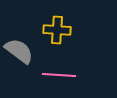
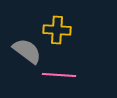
gray semicircle: moved 8 px right
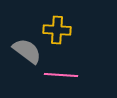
pink line: moved 2 px right
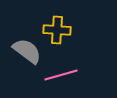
pink line: rotated 20 degrees counterclockwise
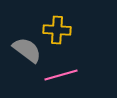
gray semicircle: moved 1 px up
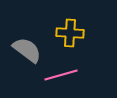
yellow cross: moved 13 px right, 3 px down
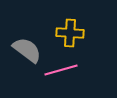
pink line: moved 5 px up
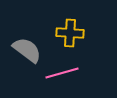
pink line: moved 1 px right, 3 px down
